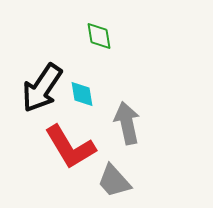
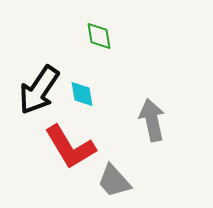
black arrow: moved 3 px left, 2 px down
gray arrow: moved 25 px right, 3 px up
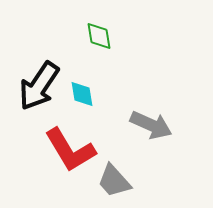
black arrow: moved 4 px up
gray arrow: moved 1 px left, 5 px down; rotated 126 degrees clockwise
red L-shape: moved 3 px down
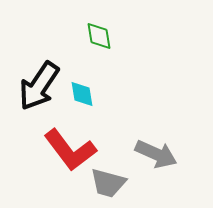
gray arrow: moved 5 px right, 29 px down
red L-shape: rotated 6 degrees counterclockwise
gray trapezoid: moved 6 px left, 2 px down; rotated 33 degrees counterclockwise
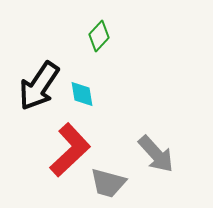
green diamond: rotated 52 degrees clockwise
red L-shape: rotated 96 degrees counterclockwise
gray arrow: rotated 24 degrees clockwise
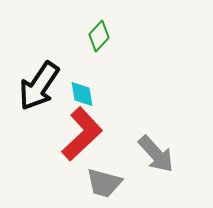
red L-shape: moved 12 px right, 16 px up
gray trapezoid: moved 4 px left
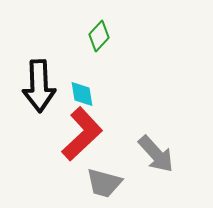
black arrow: rotated 36 degrees counterclockwise
